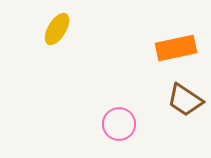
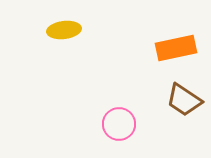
yellow ellipse: moved 7 px right, 1 px down; rotated 52 degrees clockwise
brown trapezoid: moved 1 px left
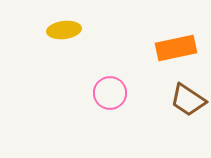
brown trapezoid: moved 4 px right
pink circle: moved 9 px left, 31 px up
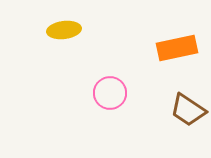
orange rectangle: moved 1 px right
brown trapezoid: moved 10 px down
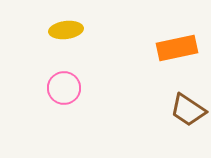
yellow ellipse: moved 2 px right
pink circle: moved 46 px left, 5 px up
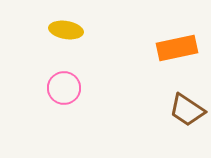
yellow ellipse: rotated 16 degrees clockwise
brown trapezoid: moved 1 px left
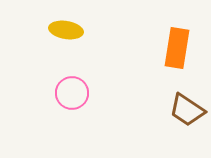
orange rectangle: rotated 69 degrees counterclockwise
pink circle: moved 8 px right, 5 px down
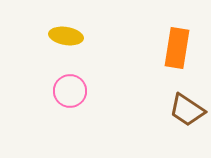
yellow ellipse: moved 6 px down
pink circle: moved 2 px left, 2 px up
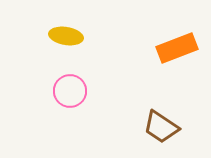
orange rectangle: rotated 60 degrees clockwise
brown trapezoid: moved 26 px left, 17 px down
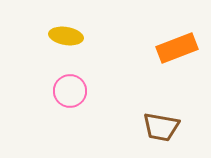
brown trapezoid: rotated 24 degrees counterclockwise
